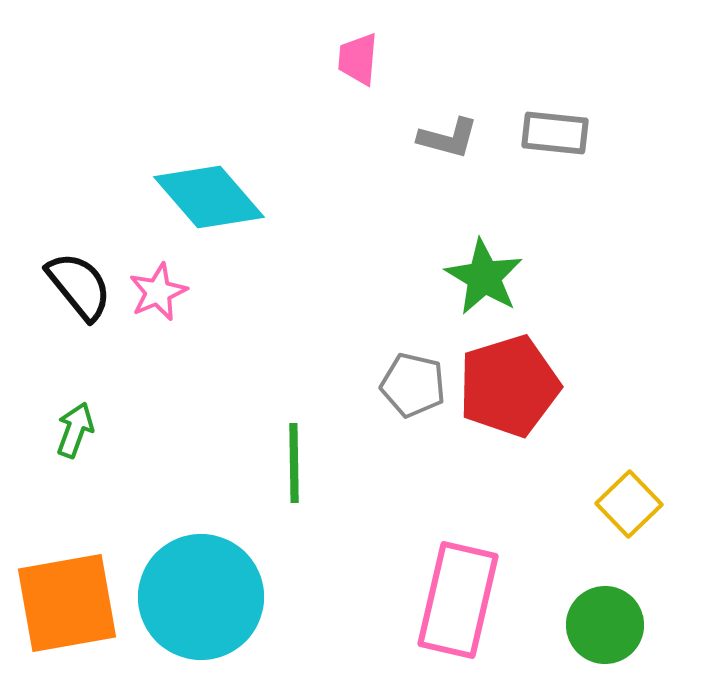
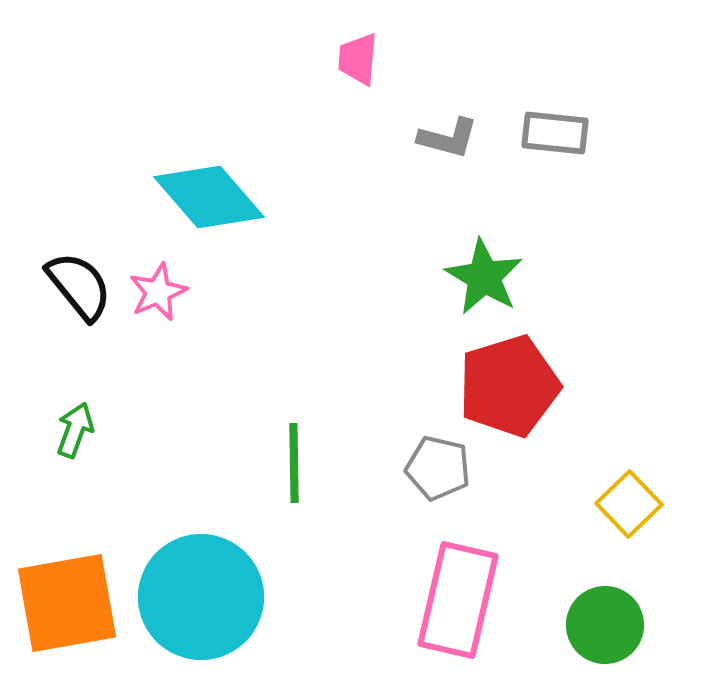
gray pentagon: moved 25 px right, 83 px down
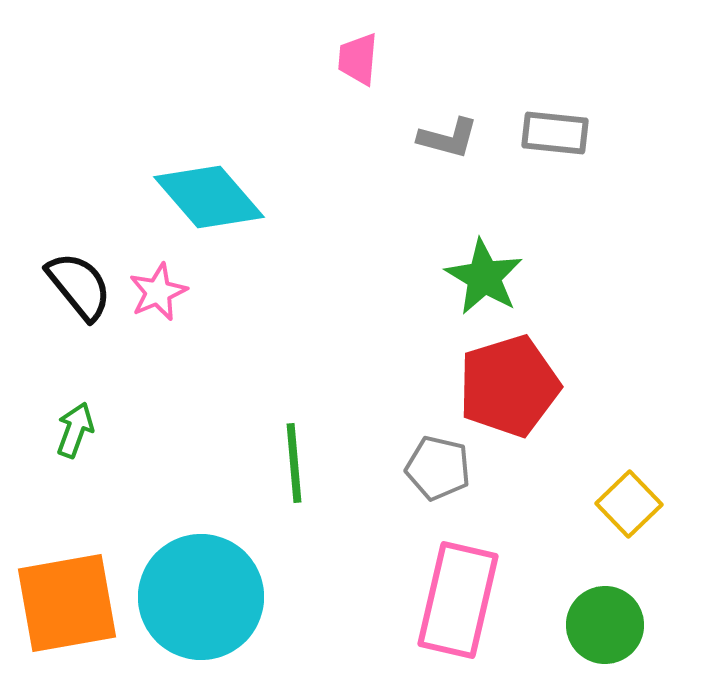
green line: rotated 4 degrees counterclockwise
